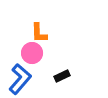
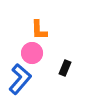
orange L-shape: moved 3 px up
black rectangle: moved 3 px right, 8 px up; rotated 42 degrees counterclockwise
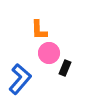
pink circle: moved 17 px right
